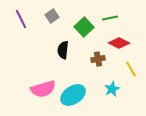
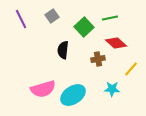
red diamond: moved 3 px left; rotated 15 degrees clockwise
yellow line: rotated 70 degrees clockwise
cyan star: rotated 28 degrees clockwise
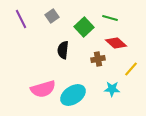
green line: rotated 28 degrees clockwise
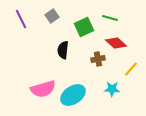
green square: rotated 18 degrees clockwise
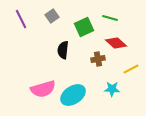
yellow line: rotated 21 degrees clockwise
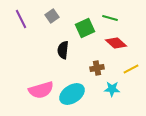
green square: moved 1 px right, 1 px down
brown cross: moved 1 px left, 9 px down
pink semicircle: moved 2 px left, 1 px down
cyan ellipse: moved 1 px left, 1 px up
